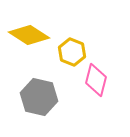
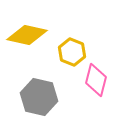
yellow diamond: moved 2 px left; rotated 21 degrees counterclockwise
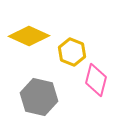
yellow diamond: moved 2 px right, 1 px down; rotated 12 degrees clockwise
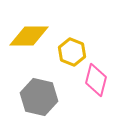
yellow diamond: rotated 24 degrees counterclockwise
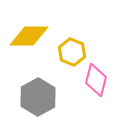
gray hexagon: moved 1 px left; rotated 18 degrees clockwise
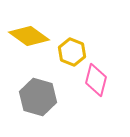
yellow diamond: rotated 36 degrees clockwise
gray hexagon: rotated 15 degrees counterclockwise
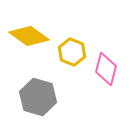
pink diamond: moved 10 px right, 11 px up
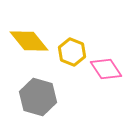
yellow diamond: moved 5 px down; rotated 15 degrees clockwise
pink diamond: rotated 48 degrees counterclockwise
